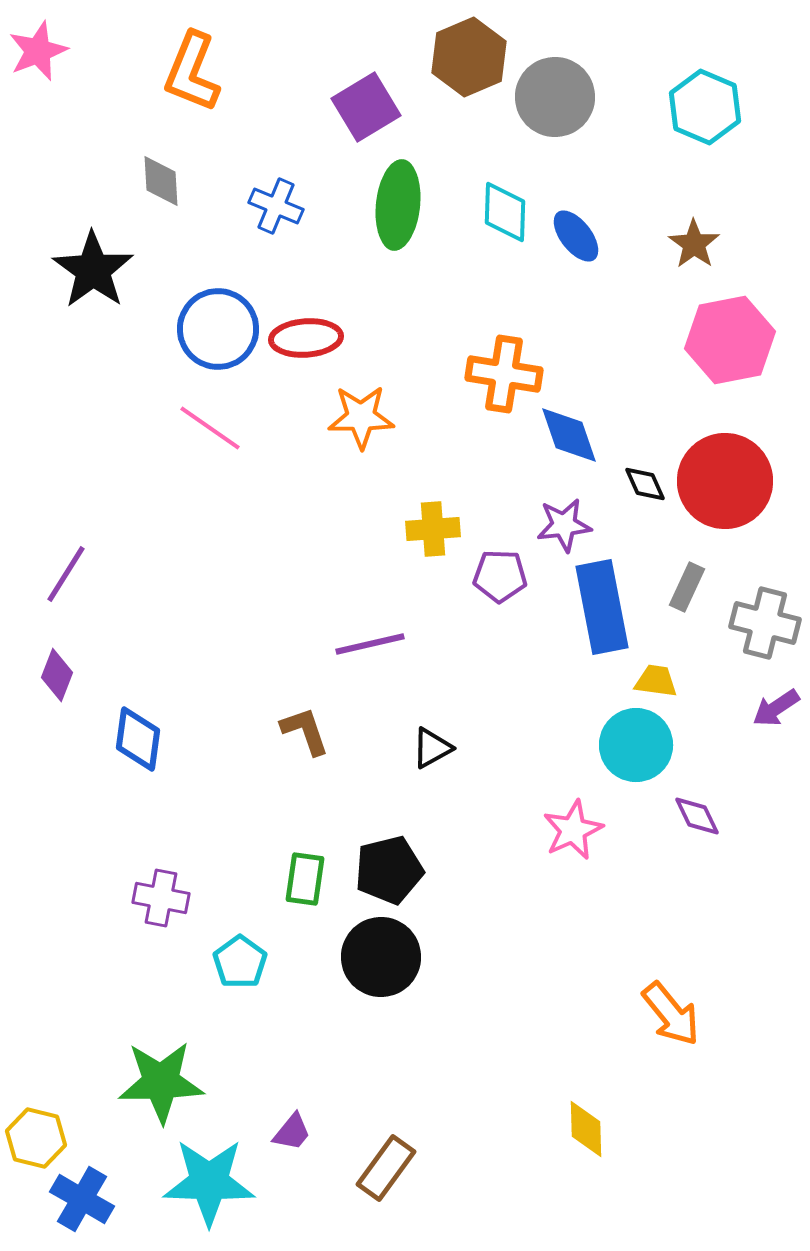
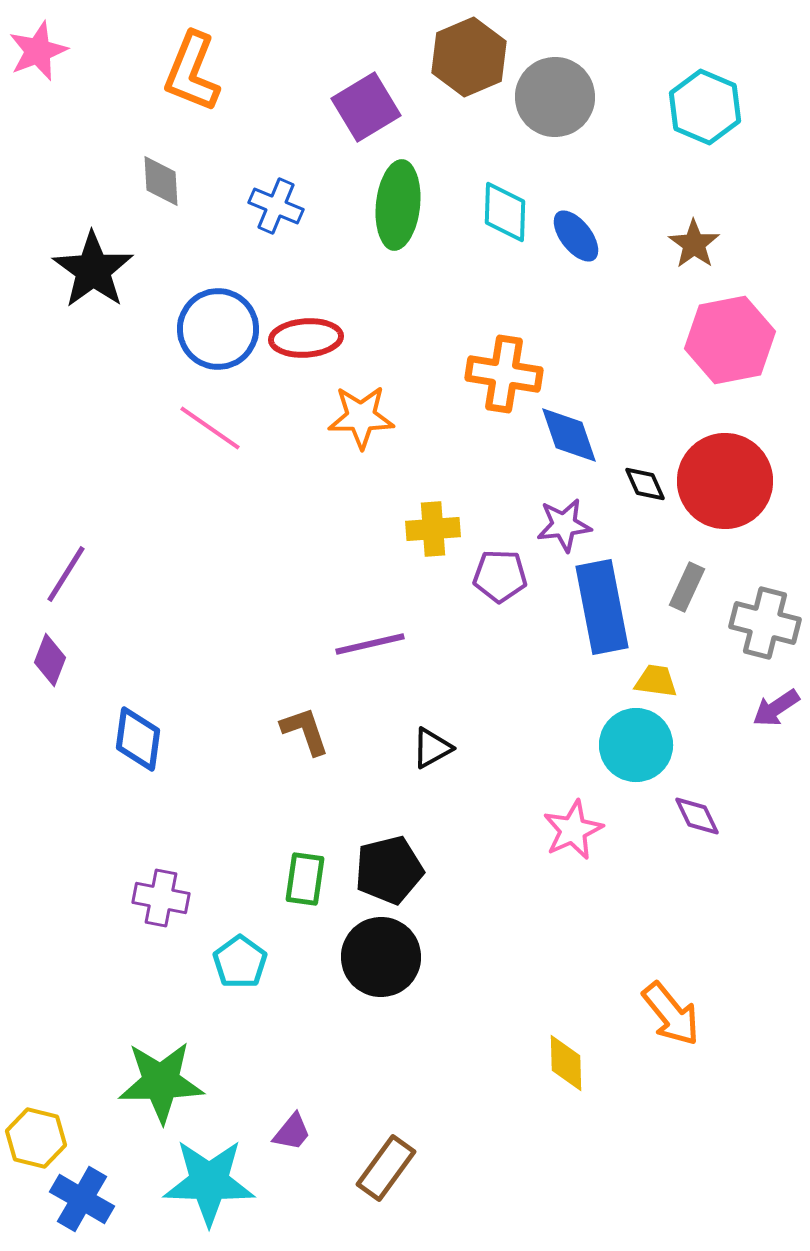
purple diamond at (57, 675): moved 7 px left, 15 px up
yellow diamond at (586, 1129): moved 20 px left, 66 px up
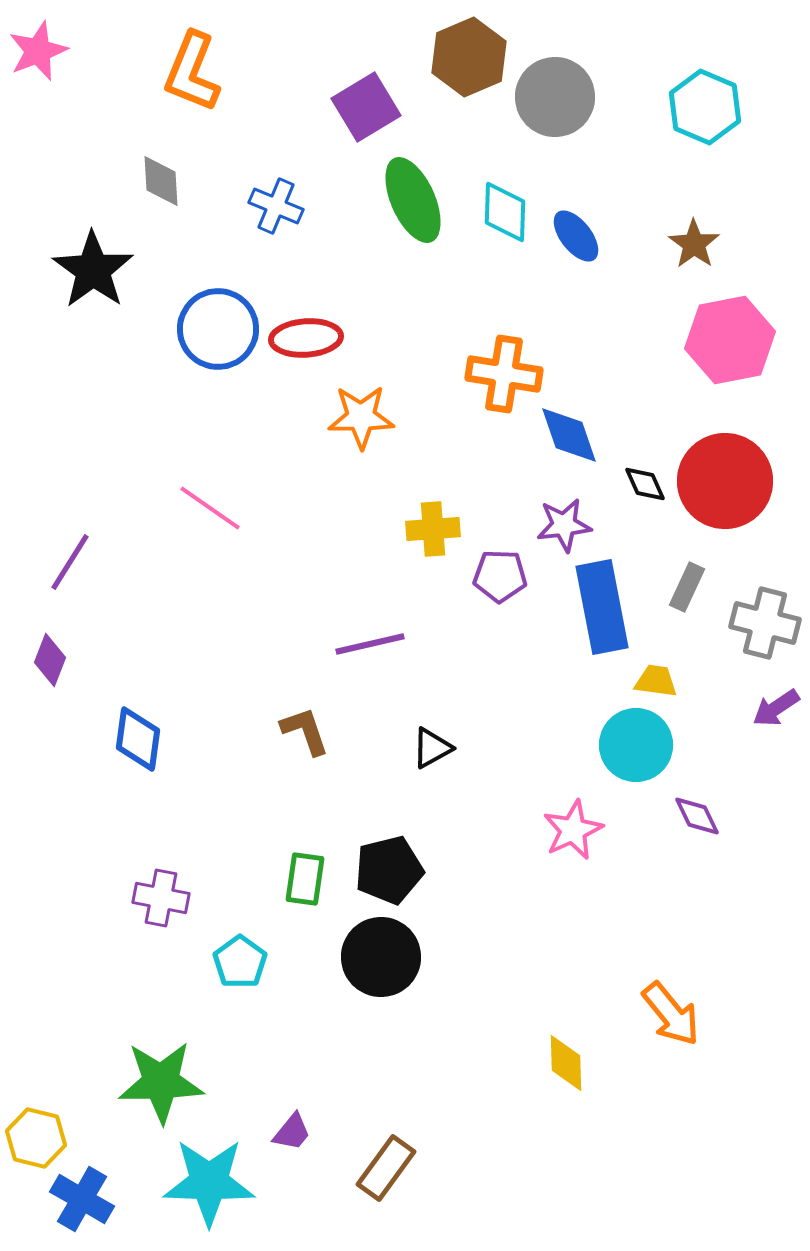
green ellipse at (398, 205): moved 15 px right, 5 px up; rotated 30 degrees counterclockwise
pink line at (210, 428): moved 80 px down
purple line at (66, 574): moved 4 px right, 12 px up
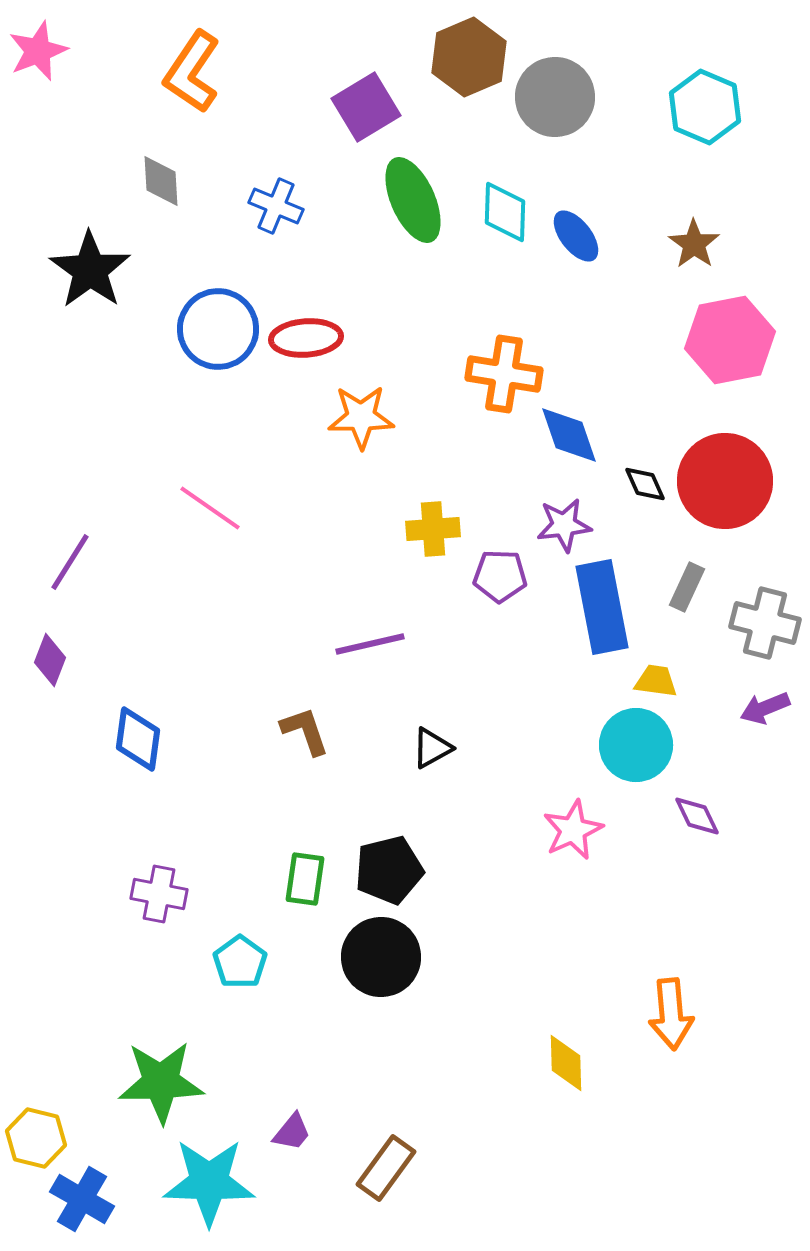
orange L-shape at (192, 72): rotated 12 degrees clockwise
black star at (93, 270): moved 3 px left
purple arrow at (776, 708): moved 11 px left; rotated 12 degrees clockwise
purple cross at (161, 898): moved 2 px left, 4 px up
orange arrow at (671, 1014): rotated 34 degrees clockwise
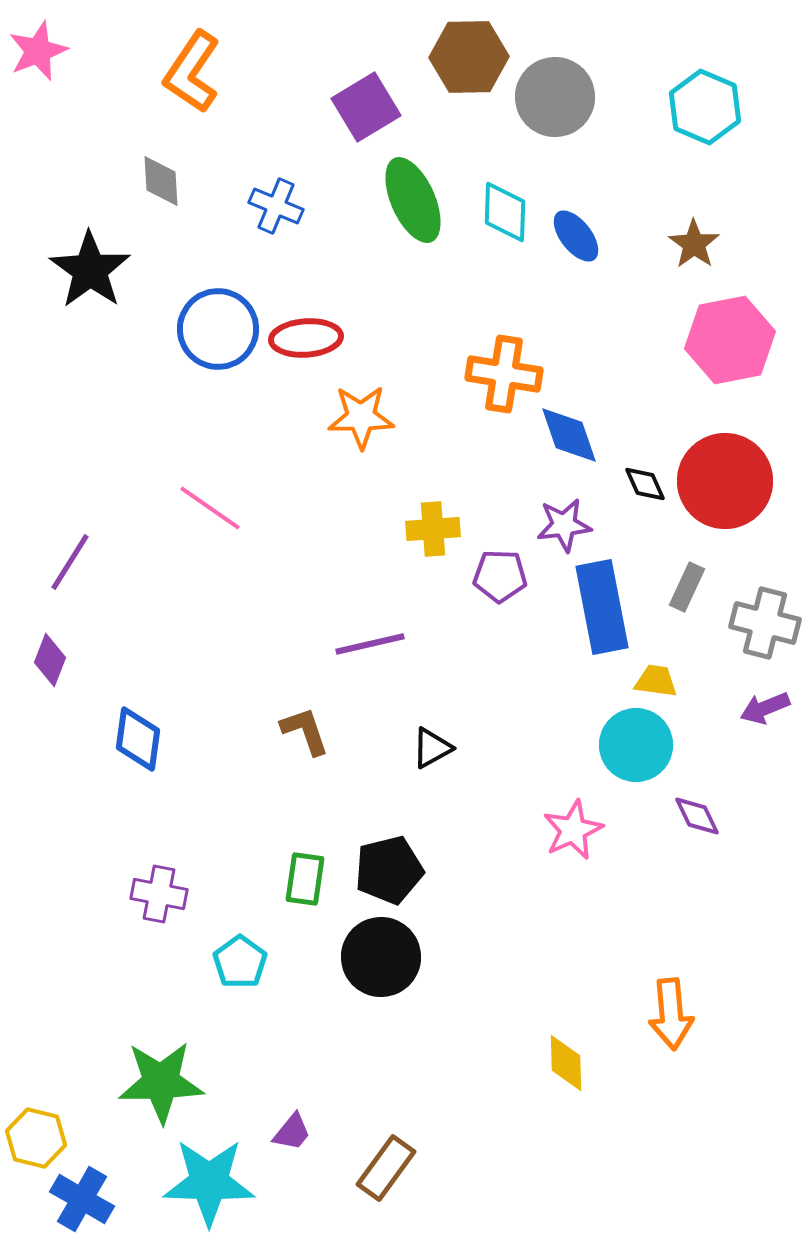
brown hexagon at (469, 57): rotated 22 degrees clockwise
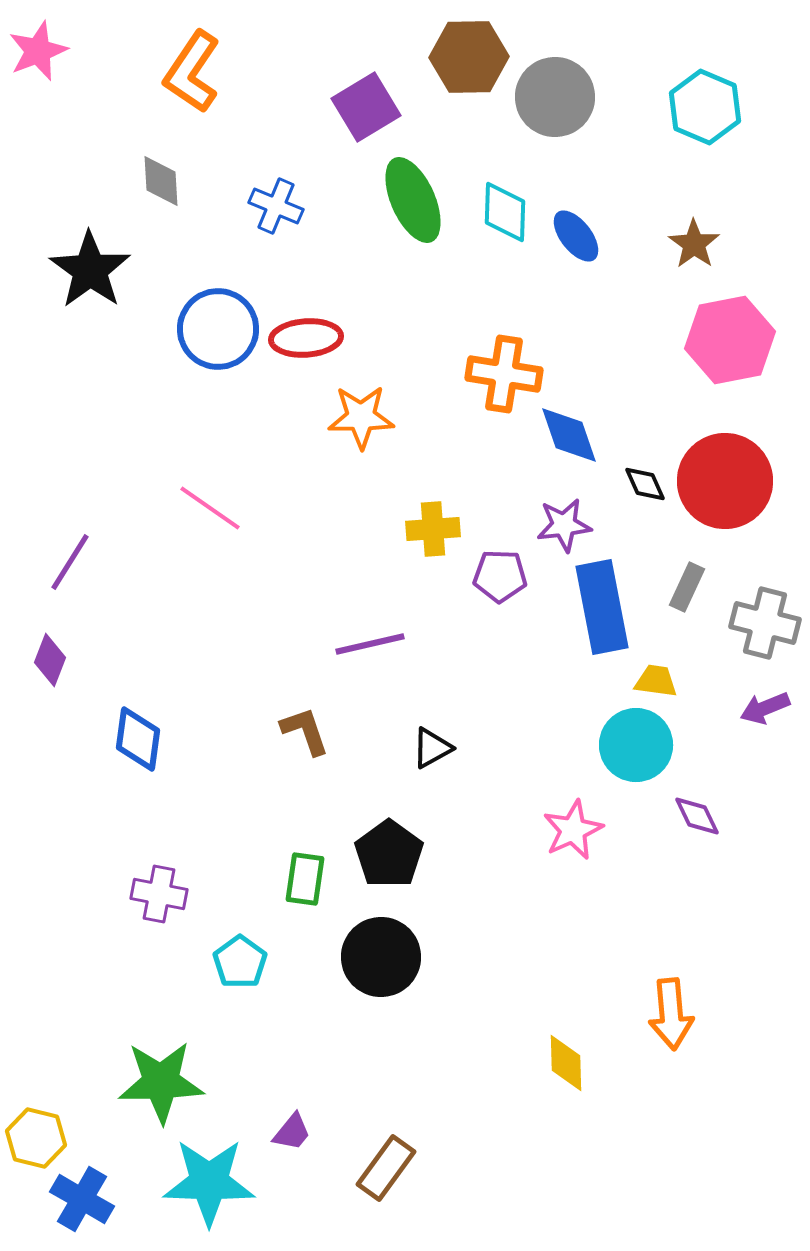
black pentagon at (389, 870): moved 16 px up; rotated 22 degrees counterclockwise
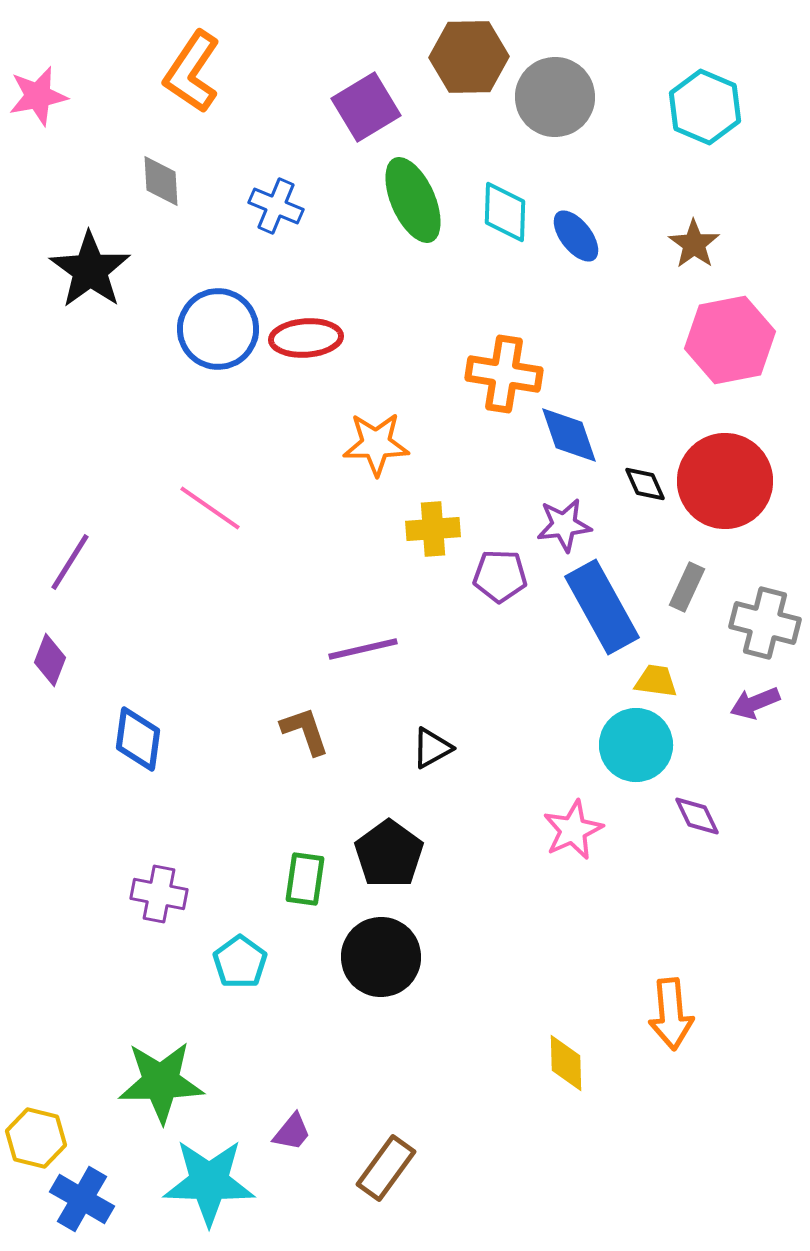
pink star at (38, 51): moved 45 px down; rotated 10 degrees clockwise
orange star at (361, 417): moved 15 px right, 27 px down
blue rectangle at (602, 607): rotated 18 degrees counterclockwise
purple line at (370, 644): moved 7 px left, 5 px down
purple arrow at (765, 708): moved 10 px left, 5 px up
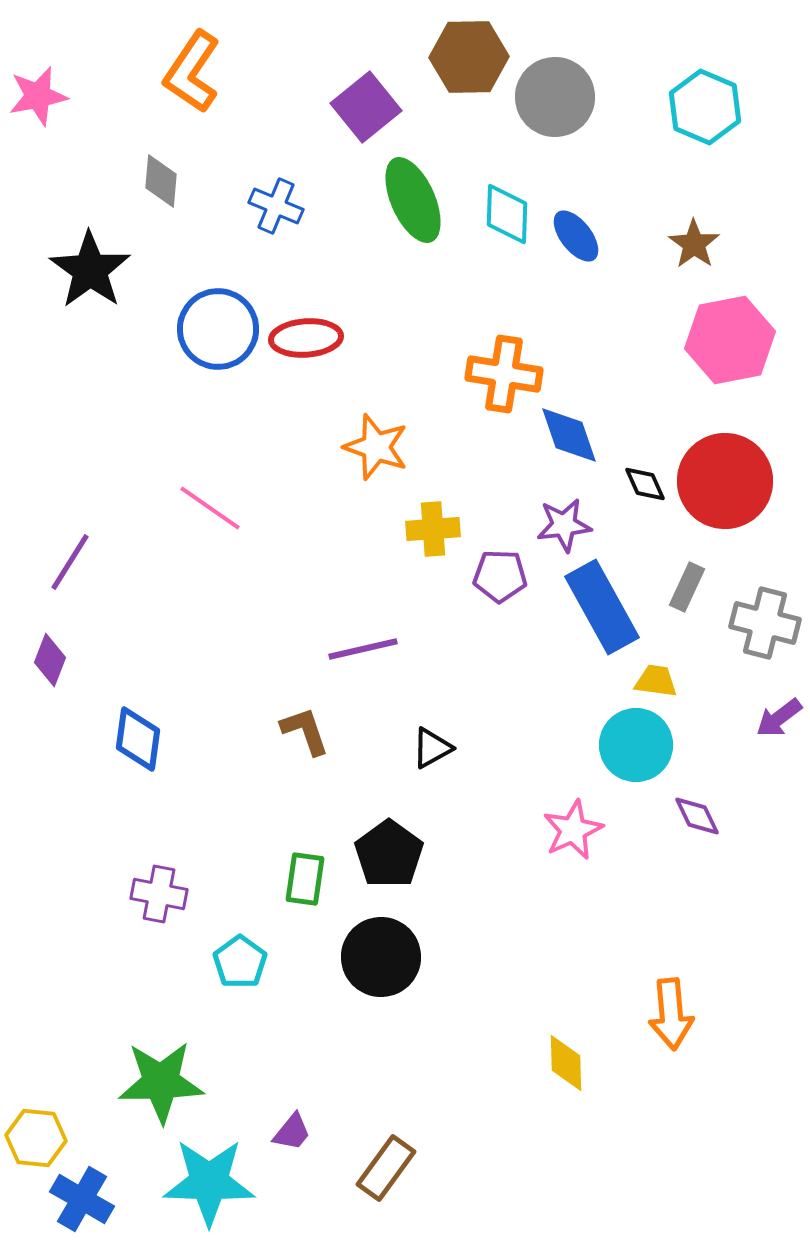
purple square at (366, 107): rotated 8 degrees counterclockwise
gray diamond at (161, 181): rotated 8 degrees clockwise
cyan diamond at (505, 212): moved 2 px right, 2 px down
orange star at (376, 444): moved 3 px down; rotated 20 degrees clockwise
purple arrow at (755, 703): moved 24 px right, 15 px down; rotated 15 degrees counterclockwise
yellow hexagon at (36, 1138): rotated 8 degrees counterclockwise
